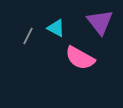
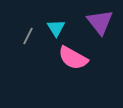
cyan triangle: rotated 30 degrees clockwise
pink semicircle: moved 7 px left
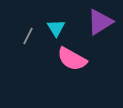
purple triangle: rotated 36 degrees clockwise
pink semicircle: moved 1 px left, 1 px down
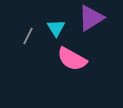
purple triangle: moved 9 px left, 4 px up
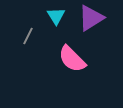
cyan triangle: moved 12 px up
pink semicircle: rotated 16 degrees clockwise
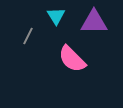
purple triangle: moved 3 px right, 4 px down; rotated 32 degrees clockwise
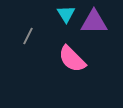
cyan triangle: moved 10 px right, 2 px up
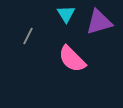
purple triangle: moved 5 px right; rotated 16 degrees counterclockwise
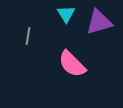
gray line: rotated 18 degrees counterclockwise
pink semicircle: moved 5 px down
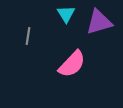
pink semicircle: rotated 92 degrees counterclockwise
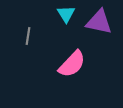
purple triangle: rotated 28 degrees clockwise
